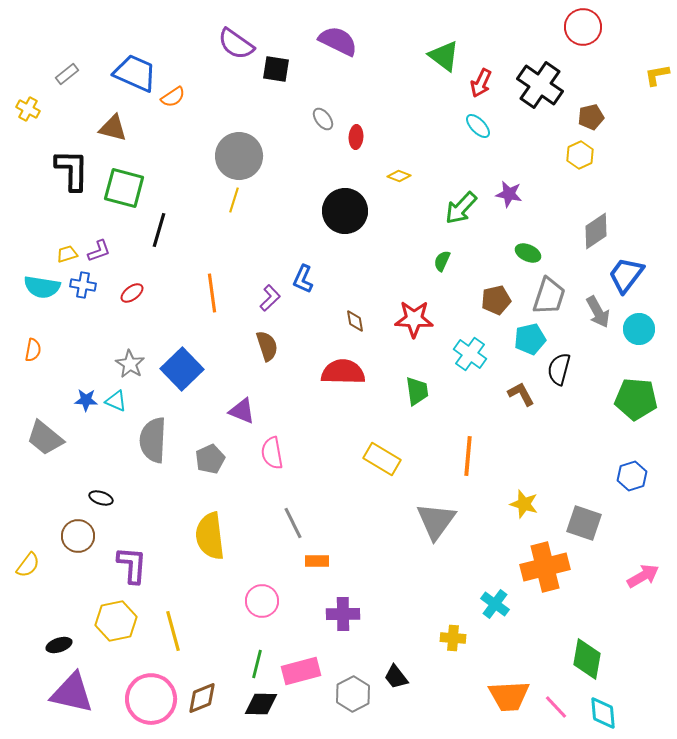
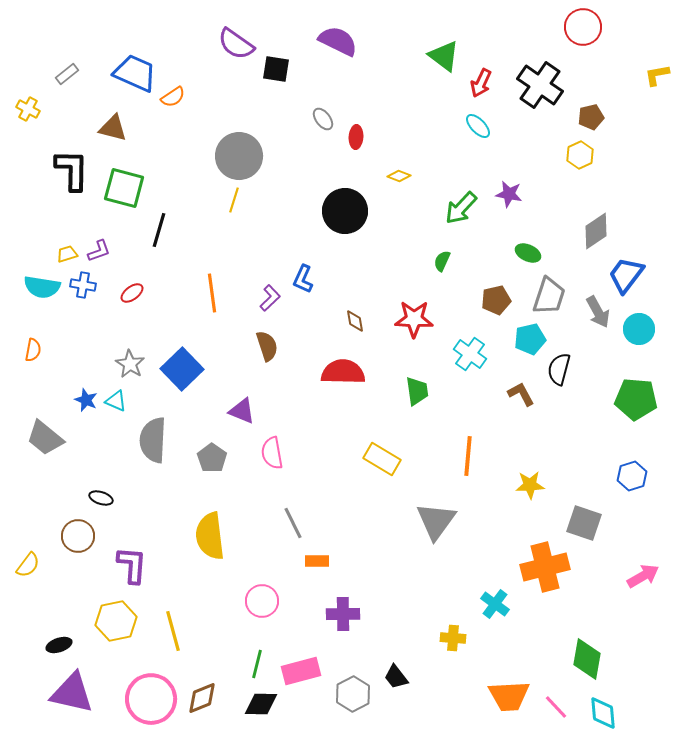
blue star at (86, 400): rotated 20 degrees clockwise
gray pentagon at (210, 459): moved 2 px right, 1 px up; rotated 12 degrees counterclockwise
yellow star at (524, 504): moved 6 px right, 19 px up; rotated 20 degrees counterclockwise
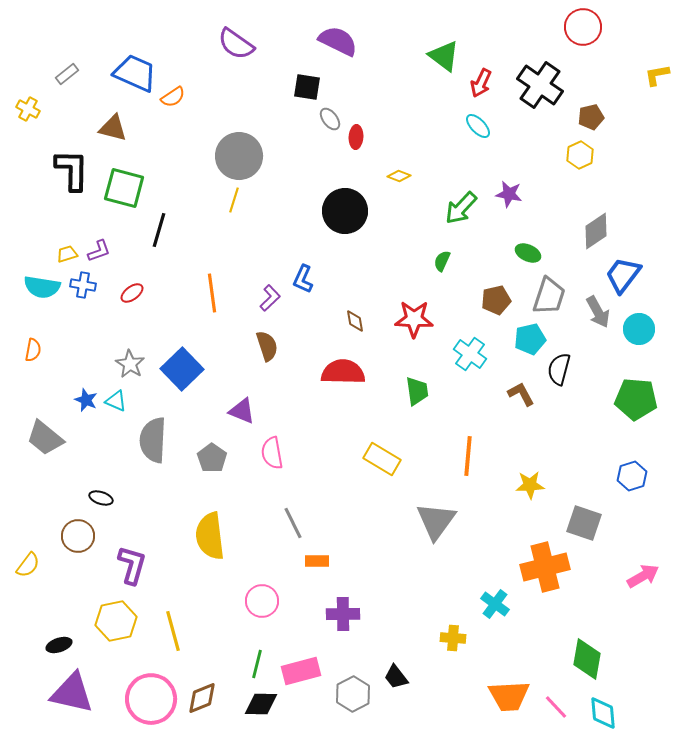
black square at (276, 69): moved 31 px right, 18 px down
gray ellipse at (323, 119): moved 7 px right
blue trapezoid at (626, 275): moved 3 px left
purple L-shape at (132, 565): rotated 12 degrees clockwise
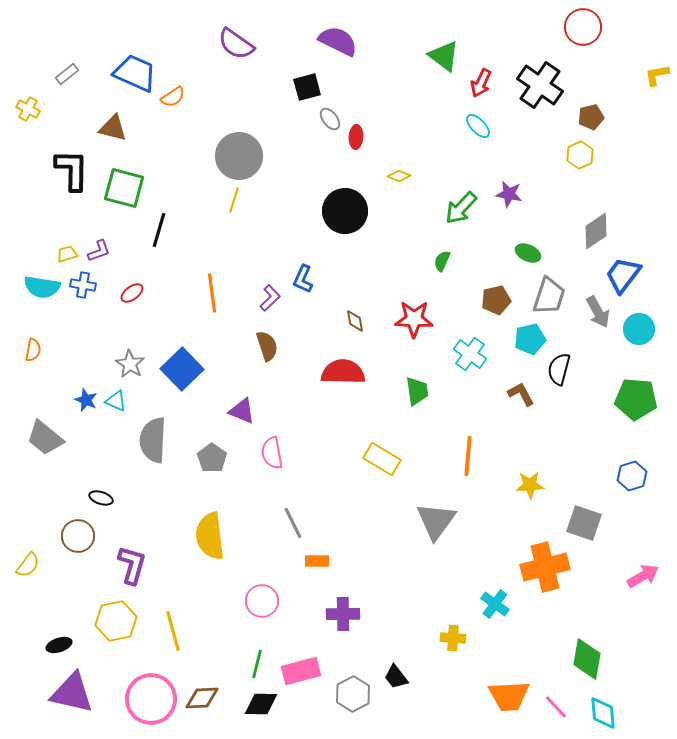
black square at (307, 87): rotated 24 degrees counterclockwise
brown diamond at (202, 698): rotated 20 degrees clockwise
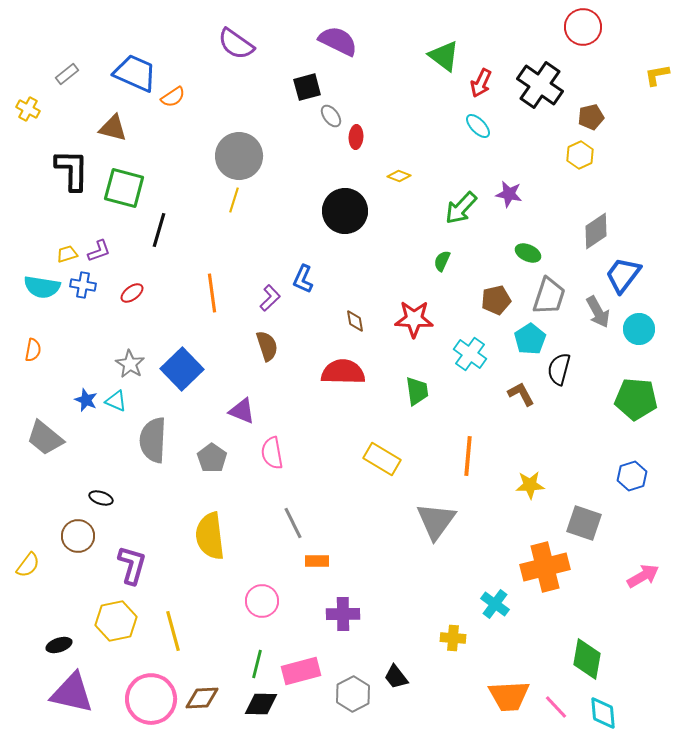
gray ellipse at (330, 119): moved 1 px right, 3 px up
cyan pentagon at (530, 339): rotated 20 degrees counterclockwise
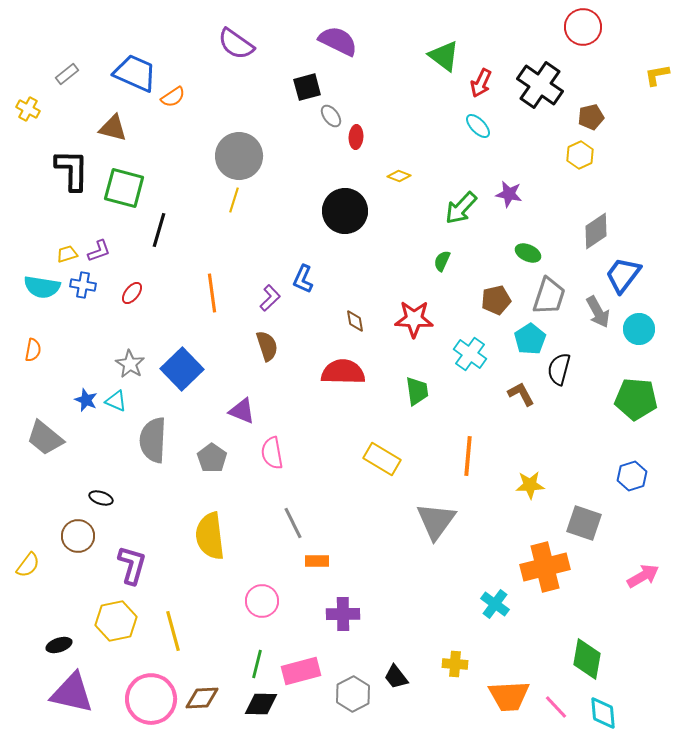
red ellipse at (132, 293): rotated 15 degrees counterclockwise
yellow cross at (453, 638): moved 2 px right, 26 px down
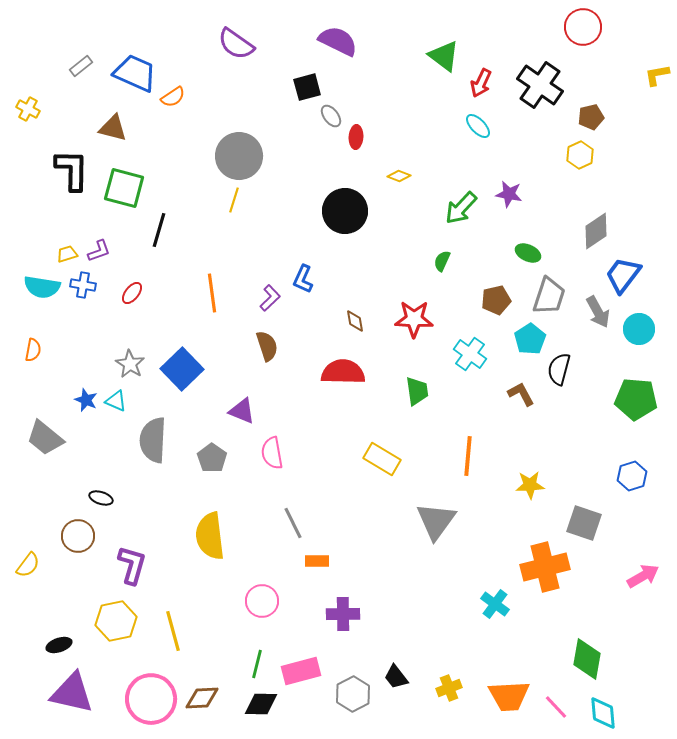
gray rectangle at (67, 74): moved 14 px right, 8 px up
yellow cross at (455, 664): moved 6 px left, 24 px down; rotated 25 degrees counterclockwise
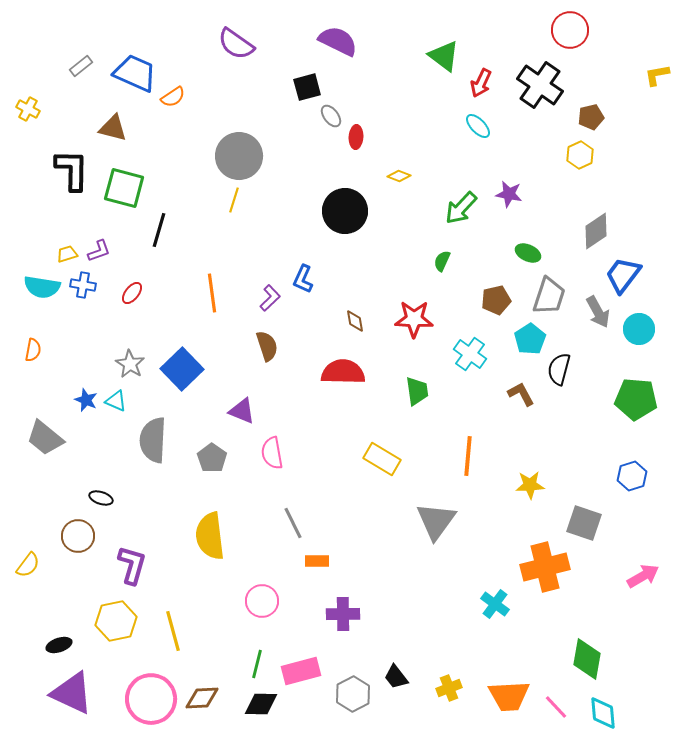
red circle at (583, 27): moved 13 px left, 3 px down
purple triangle at (72, 693): rotated 12 degrees clockwise
